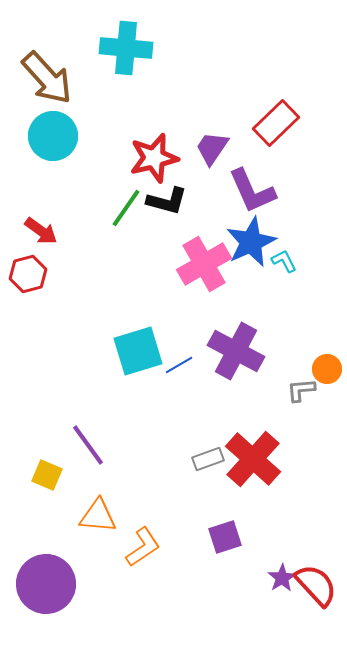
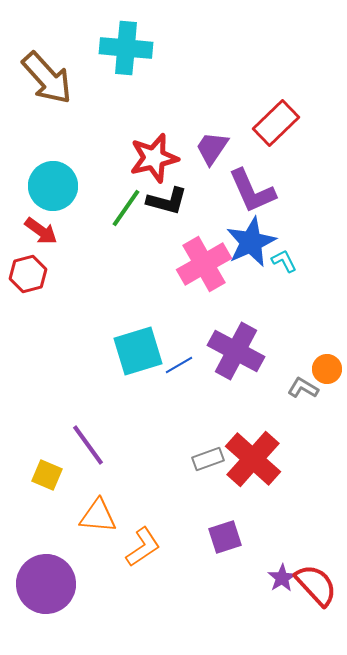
cyan circle: moved 50 px down
gray L-shape: moved 2 px right, 2 px up; rotated 36 degrees clockwise
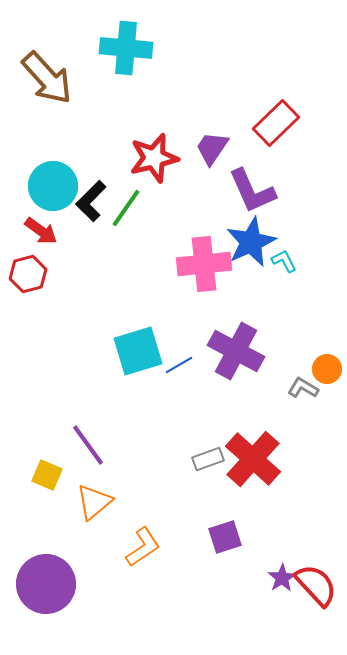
black L-shape: moved 76 px left; rotated 120 degrees clockwise
pink cross: rotated 24 degrees clockwise
orange triangle: moved 4 px left, 14 px up; rotated 45 degrees counterclockwise
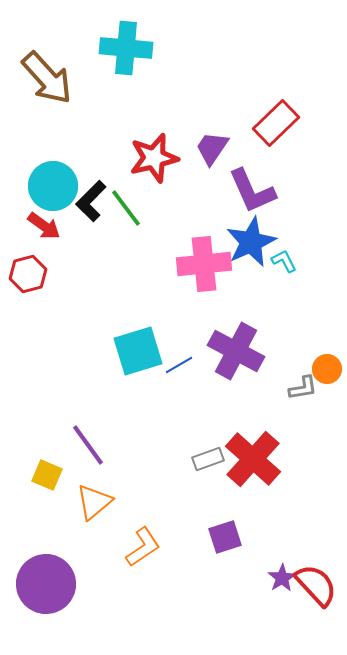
green line: rotated 72 degrees counterclockwise
red arrow: moved 3 px right, 5 px up
gray L-shape: rotated 140 degrees clockwise
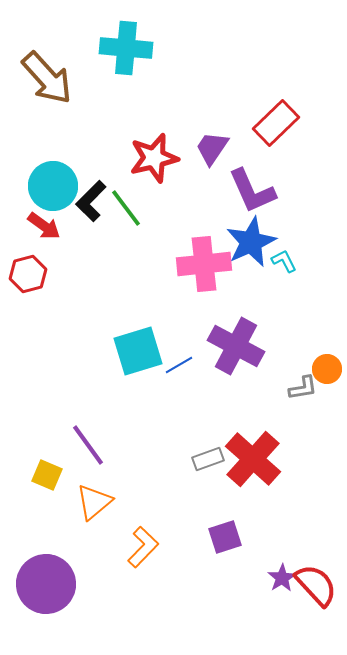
purple cross: moved 5 px up
orange L-shape: rotated 12 degrees counterclockwise
